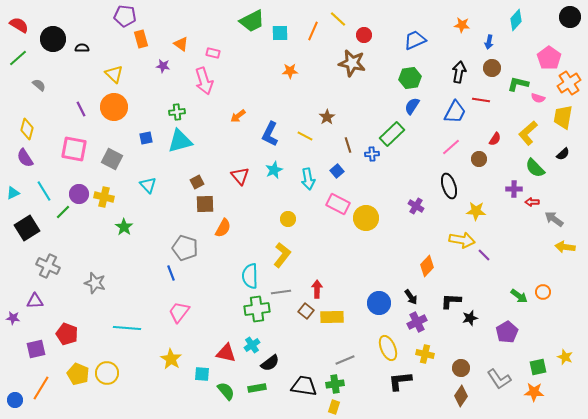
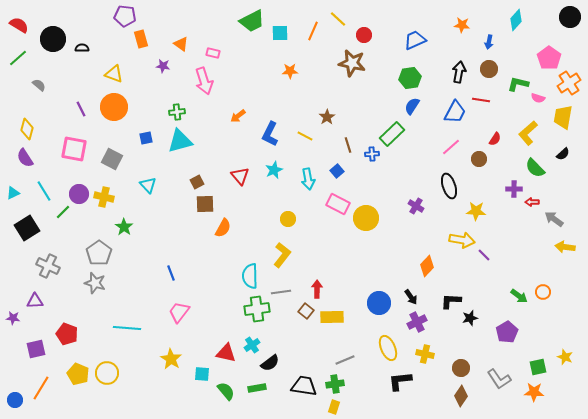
brown circle at (492, 68): moved 3 px left, 1 px down
yellow triangle at (114, 74): rotated 24 degrees counterclockwise
gray pentagon at (185, 248): moved 86 px left, 5 px down; rotated 20 degrees clockwise
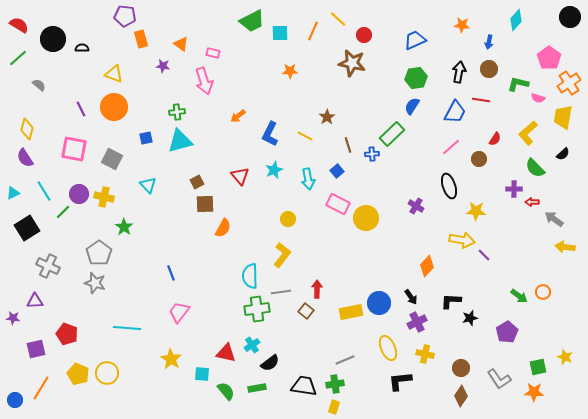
green hexagon at (410, 78): moved 6 px right
yellow rectangle at (332, 317): moved 19 px right, 5 px up; rotated 10 degrees counterclockwise
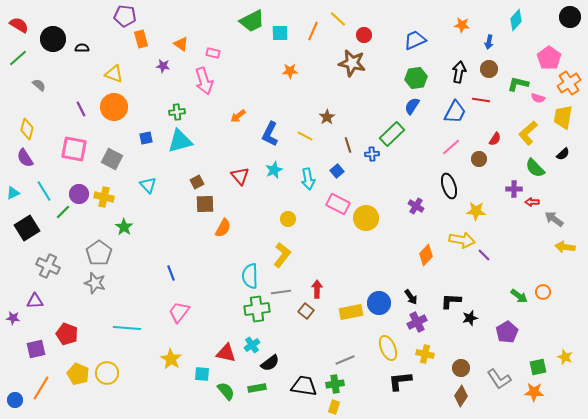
orange diamond at (427, 266): moved 1 px left, 11 px up
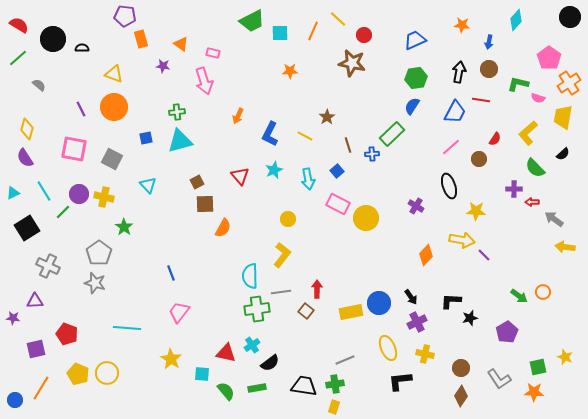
orange arrow at (238, 116): rotated 28 degrees counterclockwise
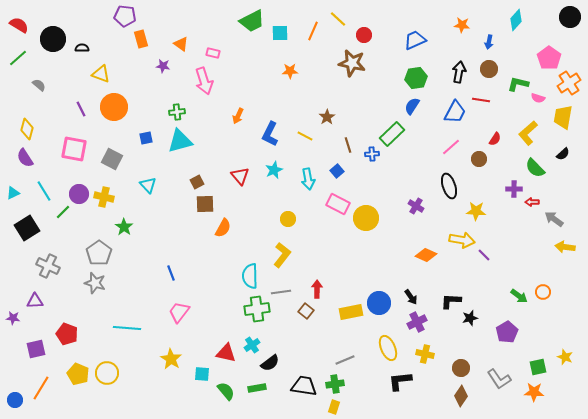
yellow triangle at (114, 74): moved 13 px left
orange diamond at (426, 255): rotated 70 degrees clockwise
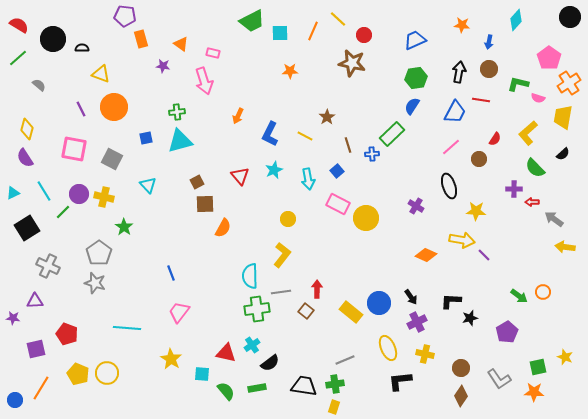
yellow rectangle at (351, 312): rotated 50 degrees clockwise
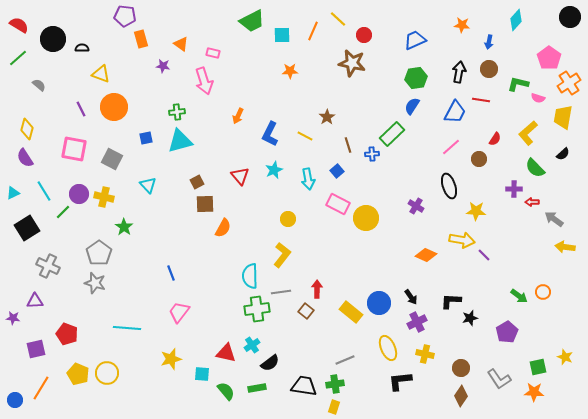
cyan square at (280, 33): moved 2 px right, 2 px down
yellow star at (171, 359): rotated 25 degrees clockwise
